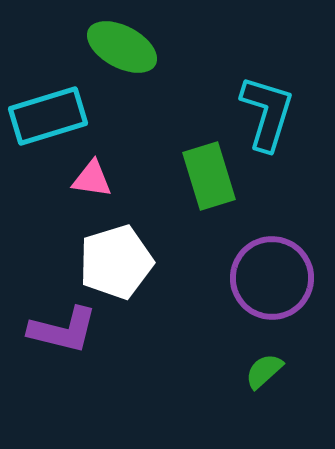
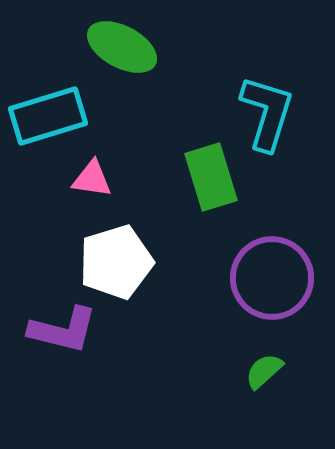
green rectangle: moved 2 px right, 1 px down
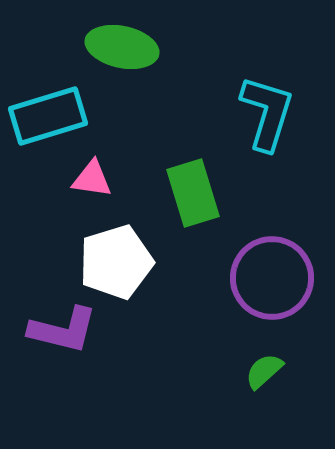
green ellipse: rotated 16 degrees counterclockwise
green rectangle: moved 18 px left, 16 px down
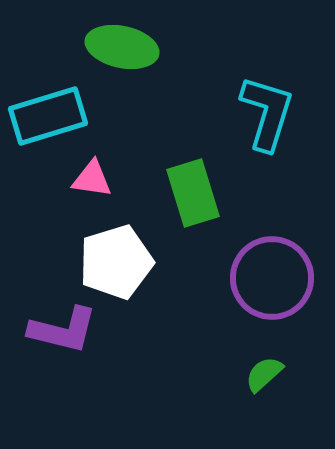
green semicircle: moved 3 px down
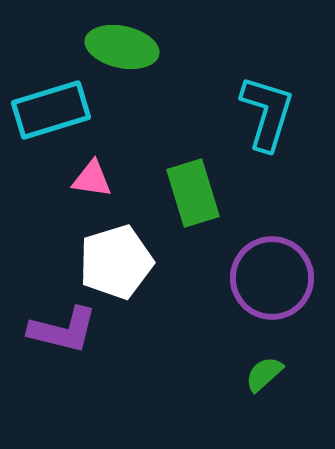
cyan rectangle: moved 3 px right, 6 px up
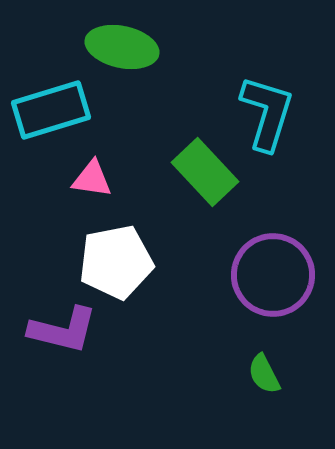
green rectangle: moved 12 px right, 21 px up; rotated 26 degrees counterclockwise
white pentagon: rotated 6 degrees clockwise
purple circle: moved 1 px right, 3 px up
green semicircle: rotated 75 degrees counterclockwise
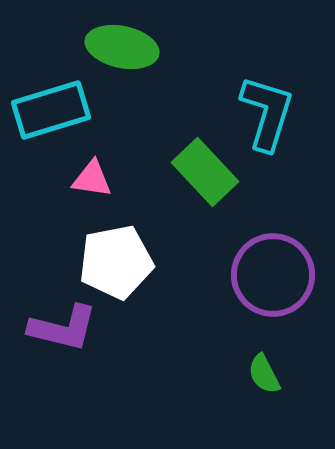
purple L-shape: moved 2 px up
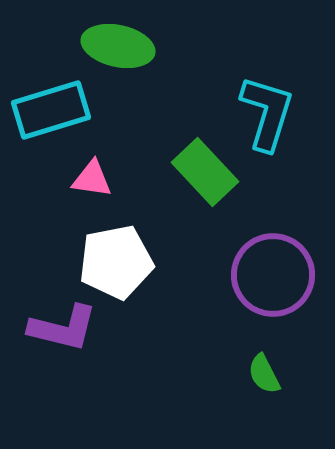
green ellipse: moved 4 px left, 1 px up
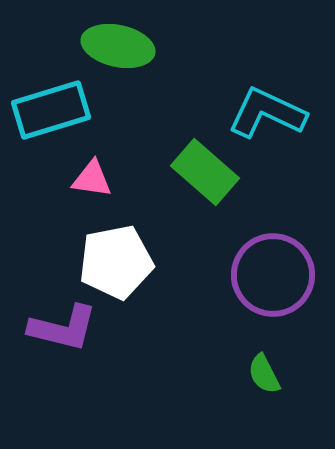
cyan L-shape: rotated 82 degrees counterclockwise
green rectangle: rotated 6 degrees counterclockwise
